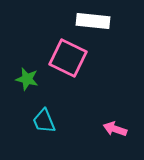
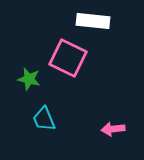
green star: moved 2 px right
cyan trapezoid: moved 2 px up
pink arrow: moved 2 px left; rotated 25 degrees counterclockwise
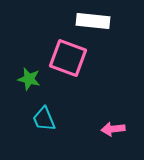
pink square: rotated 6 degrees counterclockwise
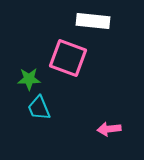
green star: rotated 15 degrees counterclockwise
cyan trapezoid: moved 5 px left, 11 px up
pink arrow: moved 4 px left
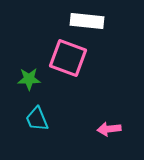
white rectangle: moved 6 px left
cyan trapezoid: moved 2 px left, 11 px down
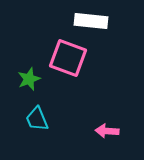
white rectangle: moved 4 px right
green star: rotated 20 degrees counterclockwise
pink arrow: moved 2 px left, 2 px down; rotated 10 degrees clockwise
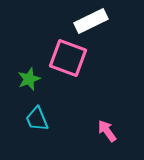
white rectangle: rotated 32 degrees counterclockwise
pink arrow: rotated 50 degrees clockwise
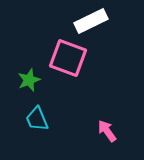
green star: moved 1 px down
